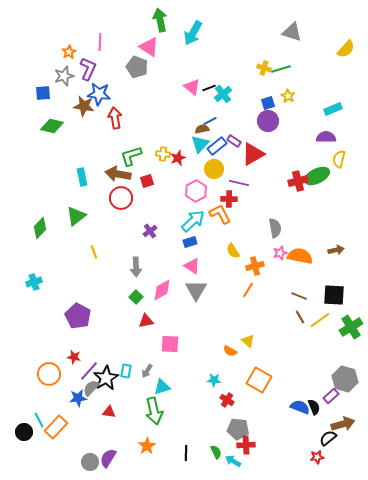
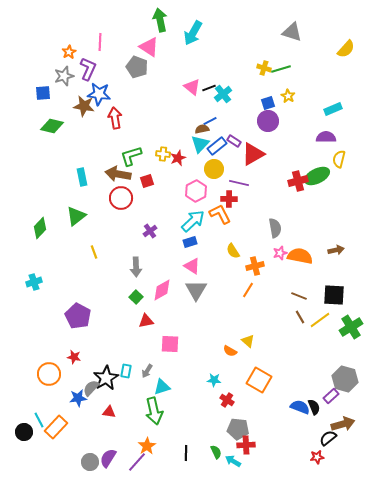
purple line at (89, 371): moved 48 px right, 91 px down
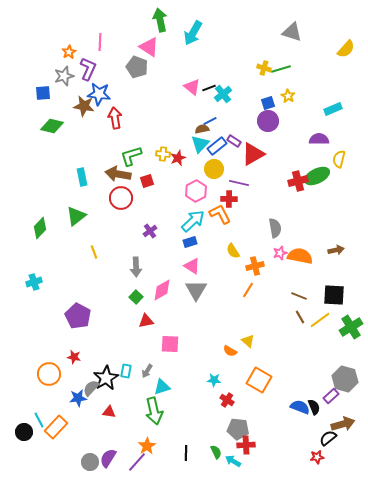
purple semicircle at (326, 137): moved 7 px left, 2 px down
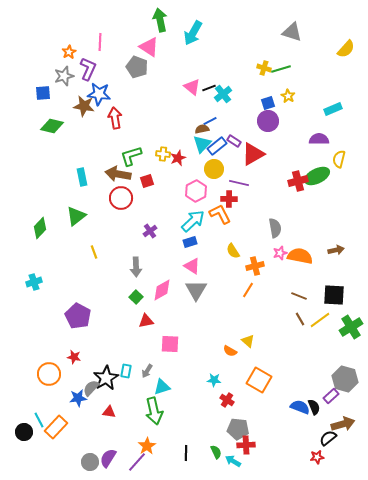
cyan triangle at (200, 144): moved 2 px right
brown line at (300, 317): moved 2 px down
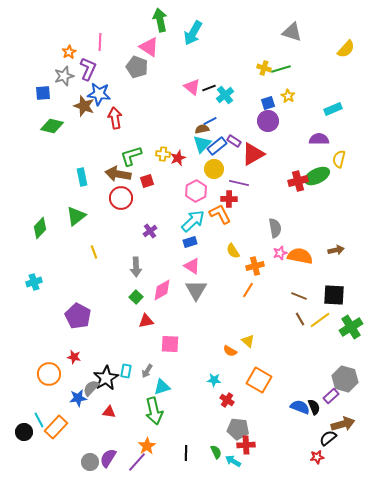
cyan cross at (223, 94): moved 2 px right, 1 px down
brown star at (84, 106): rotated 10 degrees clockwise
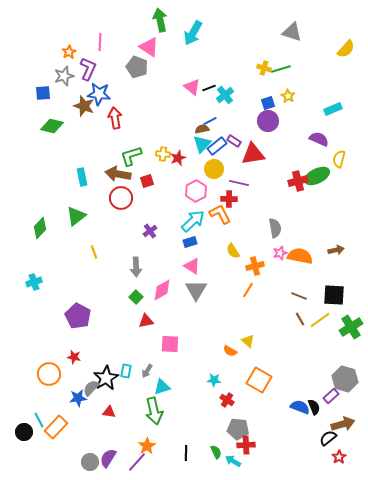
purple semicircle at (319, 139): rotated 24 degrees clockwise
red triangle at (253, 154): rotated 20 degrees clockwise
red star at (317, 457): moved 22 px right; rotated 24 degrees counterclockwise
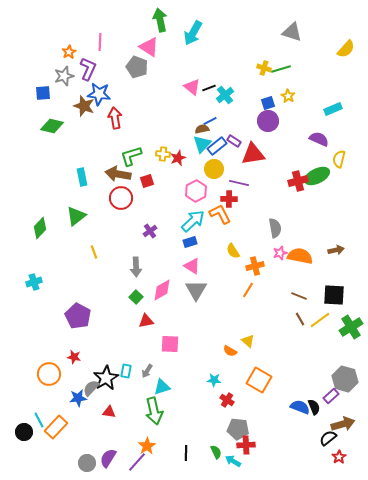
gray circle at (90, 462): moved 3 px left, 1 px down
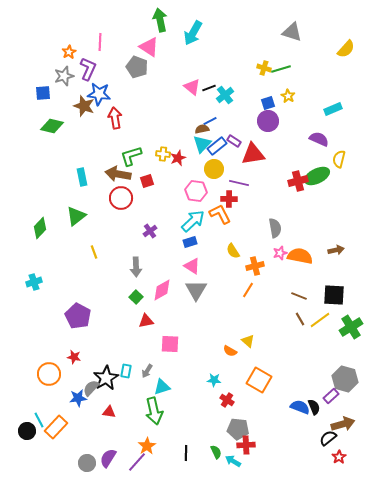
pink hexagon at (196, 191): rotated 25 degrees counterclockwise
black circle at (24, 432): moved 3 px right, 1 px up
